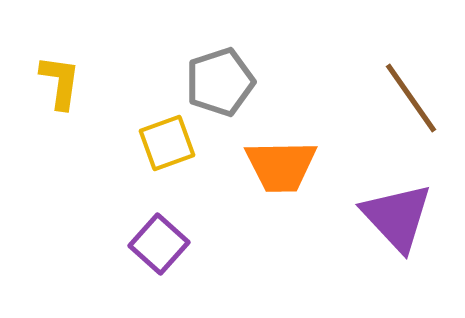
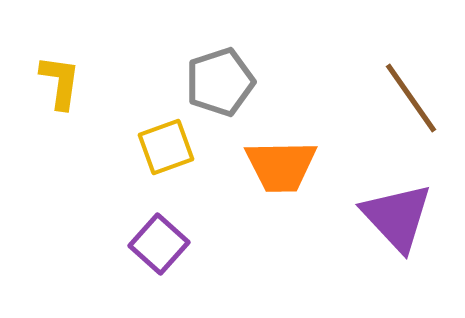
yellow square: moved 1 px left, 4 px down
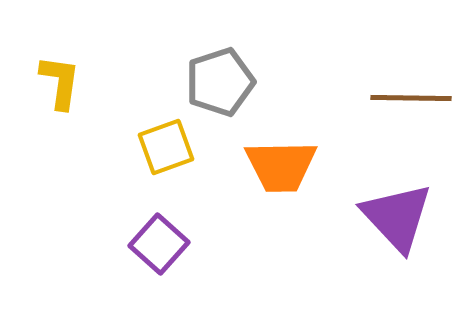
brown line: rotated 54 degrees counterclockwise
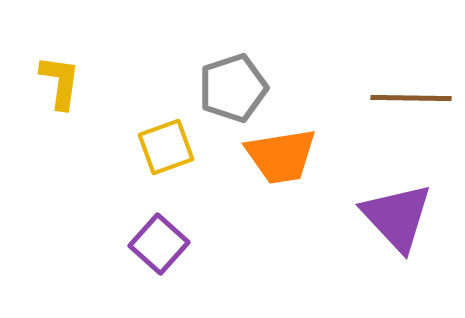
gray pentagon: moved 13 px right, 6 px down
orange trapezoid: moved 10 px up; rotated 8 degrees counterclockwise
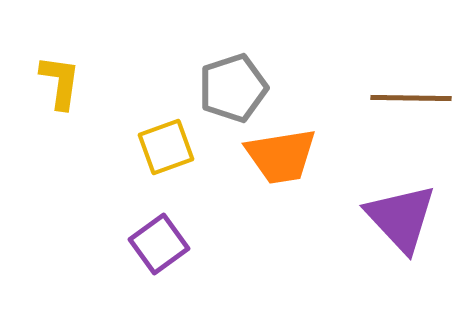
purple triangle: moved 4 px right, 1 px down
purple square: rotated 12 degrees clockwise
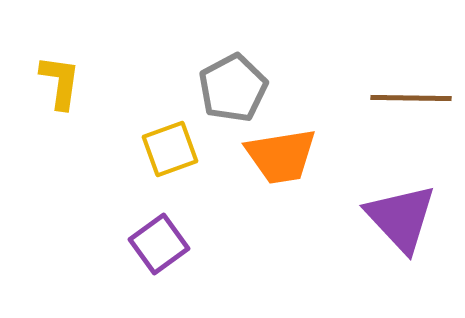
gray pentagon: rotated 10 degrees counterclockwise
yellow square: moved 4 px right, 2 px down
